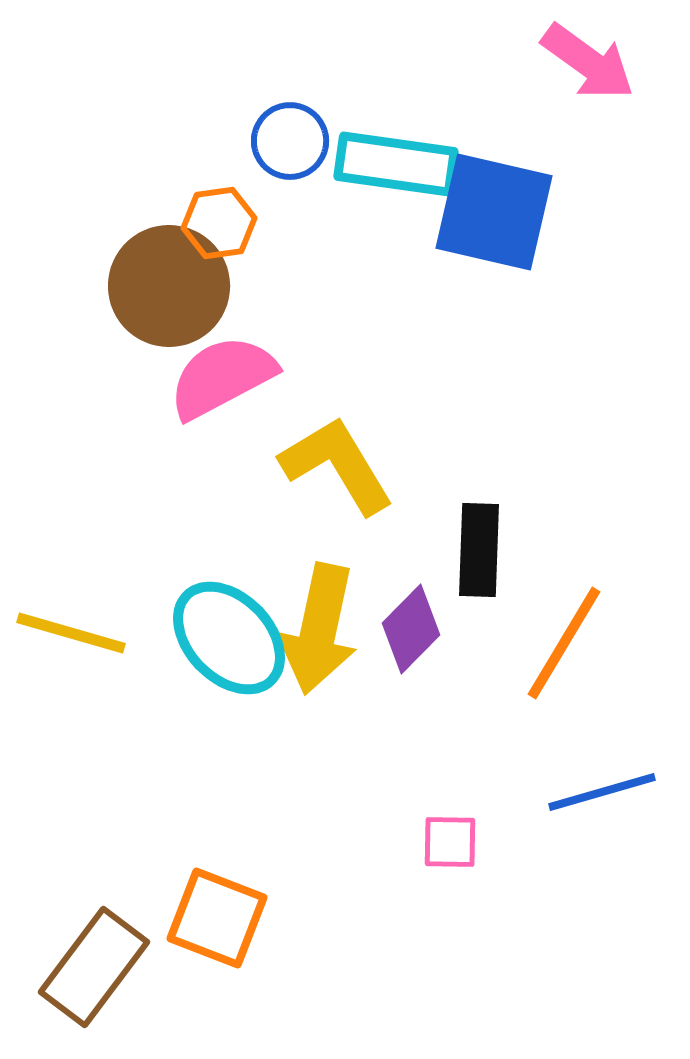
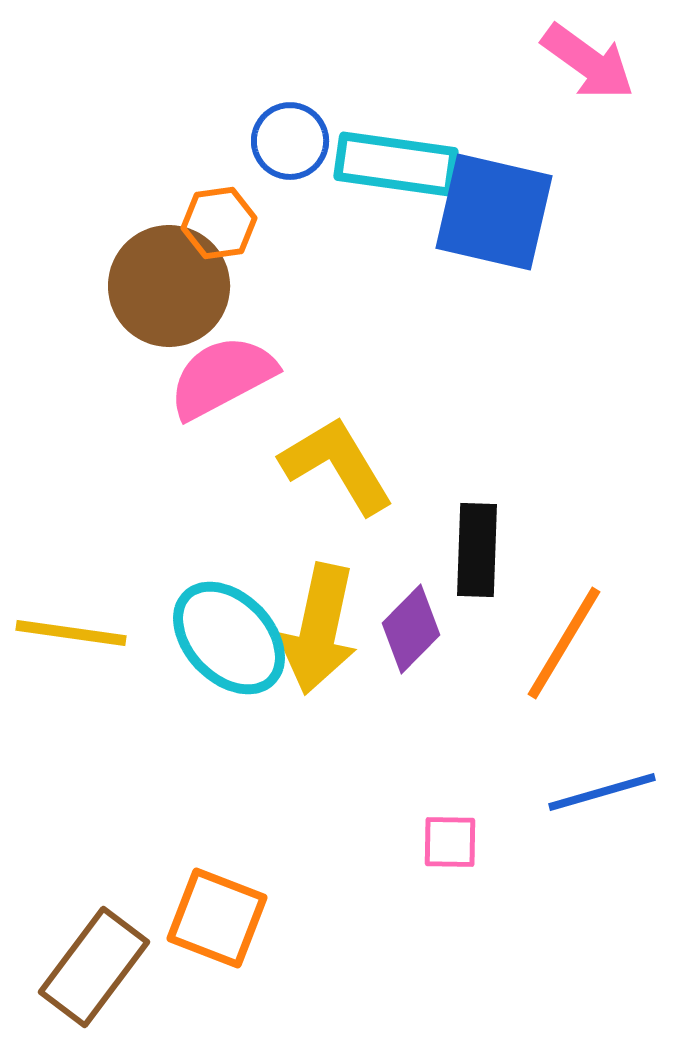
black rectangle: moved 2 px left
yellow line: rotated 8 degrees counterclockwise
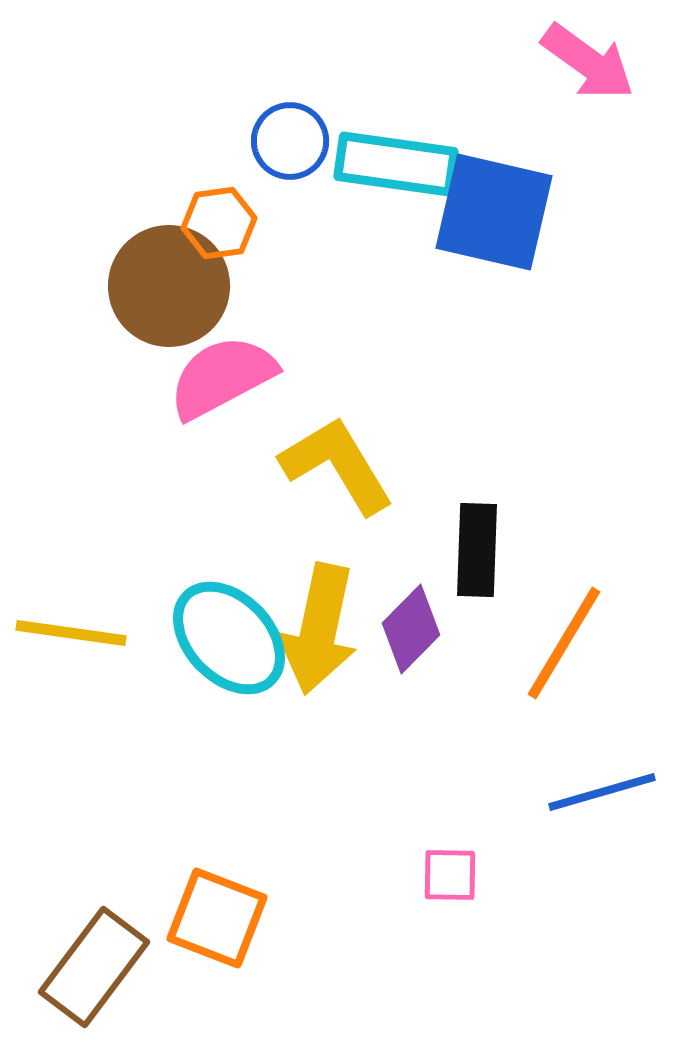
pink square: moved 33 px down
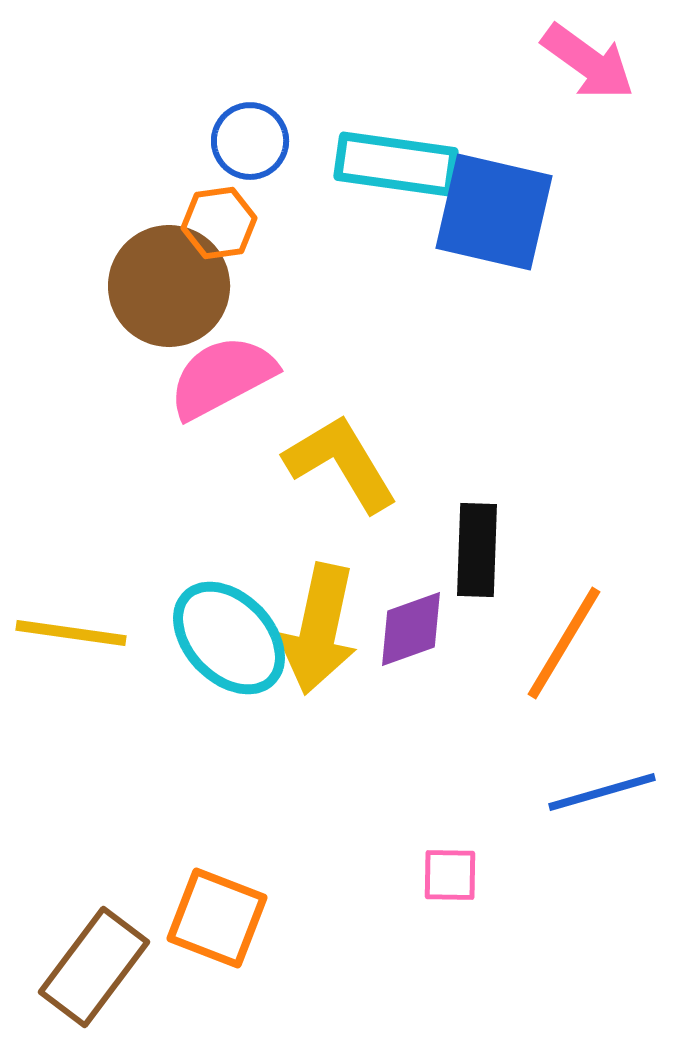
blue circle: moved 40 px left
yellow L-shape: moved 4 px right, 2 px up
purple diamond: rotated 26 degrees clockwise
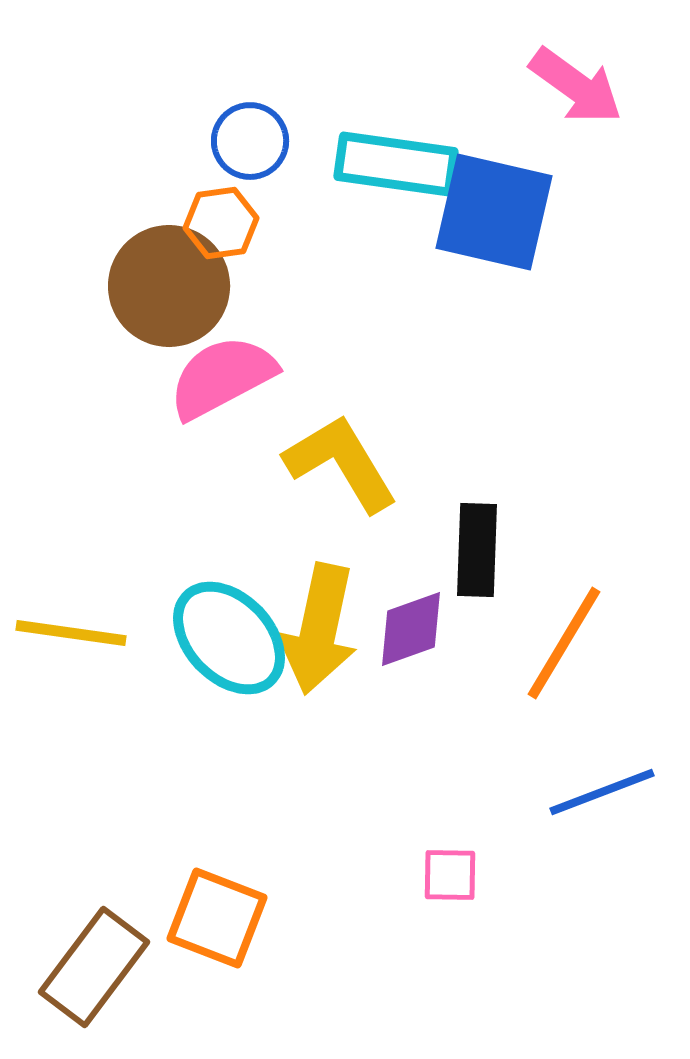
pink arrow: moved 12 px left, 24 px down
orange hexagon: moved 2 px right
blue line: rotated 5 degrees counterclockwise
